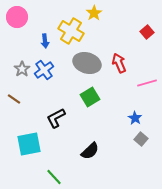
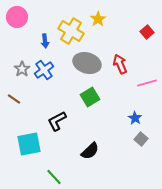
yellow star: moved 4 px right, 6 px down
red arrow: moved 1 px right, 1 px down
black L-shape: moved 1 px right, 3 px down
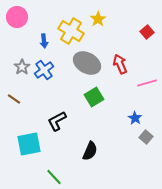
blue arrow: moved 1 px left
gray ellipse: rotated 12 degrees clockwise
gray star: moved 2 px up
green square: moved 4 px right
gray square: moved 5 px right, 2 px up
black semicircle: rotated 24 degrees counterclockwise
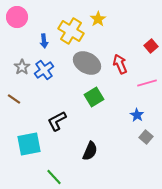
red square: moved 4 px right, 14 px down
blue star: moved 2 px right, 3 px up
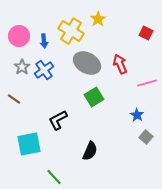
pink circle: moved 2 px right, 19 px down
red square: moved 5 px left, 13 px up; rotated 24 degrees counterclockwise
black L-shape: moved 1 px right, 1 px up
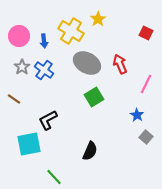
blue cross: rotated 18 degrees counterclockwise
pink line: moved 1 px left, 1 px down; rotated 48 degrees counterclockwise
black L-shape: moved 10 px left
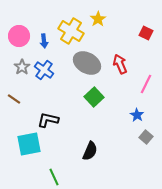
green square: rotated 12 degrees counterclockwise
black L-shape: rotated 40 degrees clockwise
green line: rotated 18 degrees clockwise
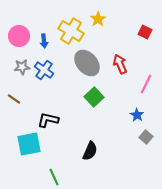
red square: moved 1 px left, 1 px up
gray ellipse: rotated 20 degrees clockwise
gray star: rotated 28 degrees clockwise
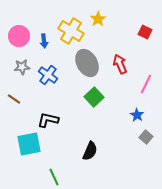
gray ellipse: rotated 12 degrees clockwise
blue cross: moved 4 px right, 5 px down
